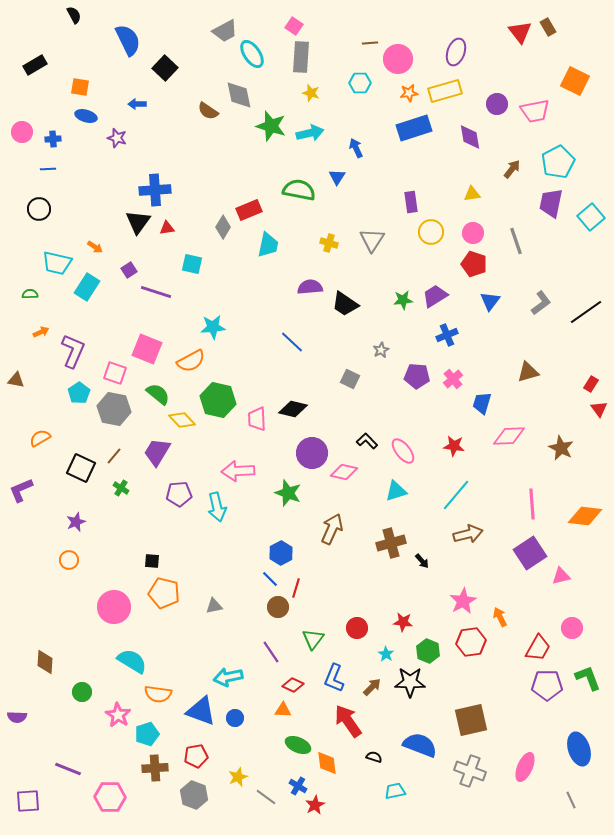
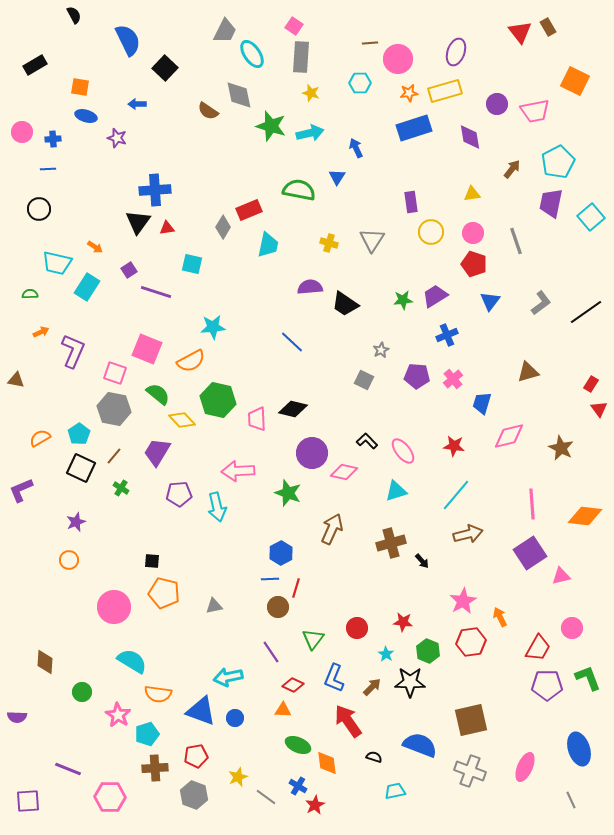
gray trapezoid at (225, 31): rotated 36 degrees counterclockwise
gray square at (350, 379): moved 14 px right, 1 px down
cyan pentagon at (79, 393): moved 41 px down
pink diamond at (509, 436): rotated 12 degrees counterclockwise
blue line at (270, 579): rotated 48 degrees counterclockwise
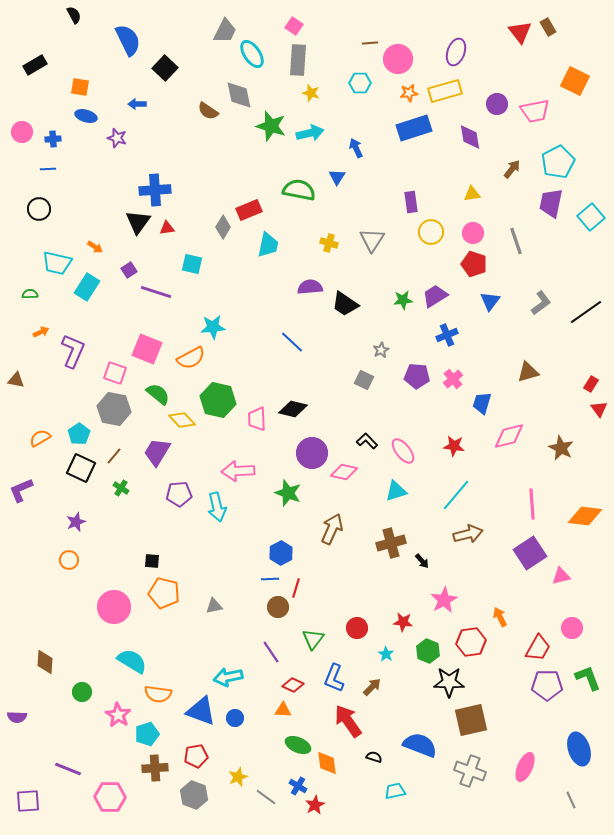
gray rectangle at (301, 57): moved 3 px left, 3 px down
orange semicircle at (191, 361): moved 3 px up
pink star at (463, 601): moved 19 px left, 1 px up
black star at (410, 682): moved 39 px right
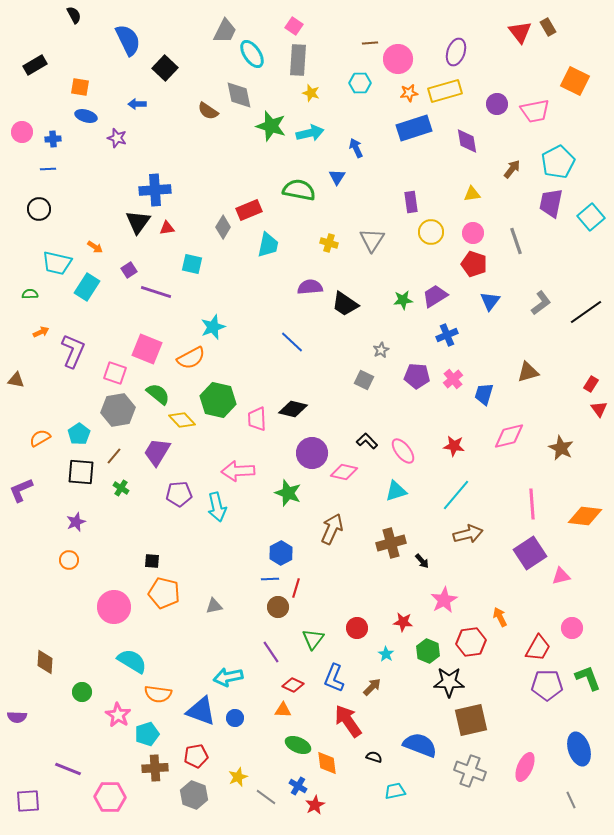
purple diamond at (470, 137): moved 3 px left, 4 px down
cyan star at (213, 327): rotated 15 degrees counterclockwise
blue trapezoid at (482, 403): moved 2 px right, 9 px up
gray hexagon at (114, 409): moved 4 px right, 1 px down; rotated 20 degrees counterclockwise
black square at (81, 468): moved 4 px down; rotated 20 degrees counterclockwise
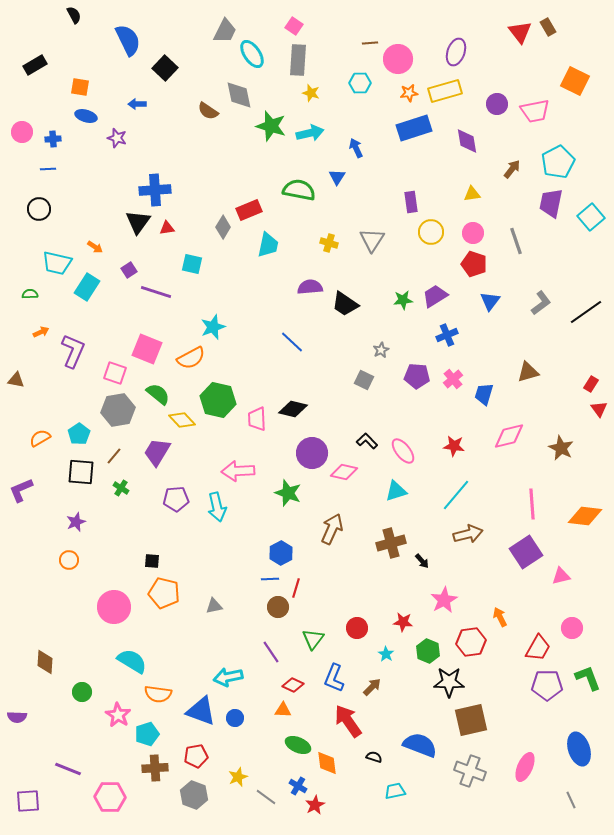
purple pentagon at (179, 494): moved 3 px left, 5 px down
purple square at (530, 553): moved 4 px left, 1 px up
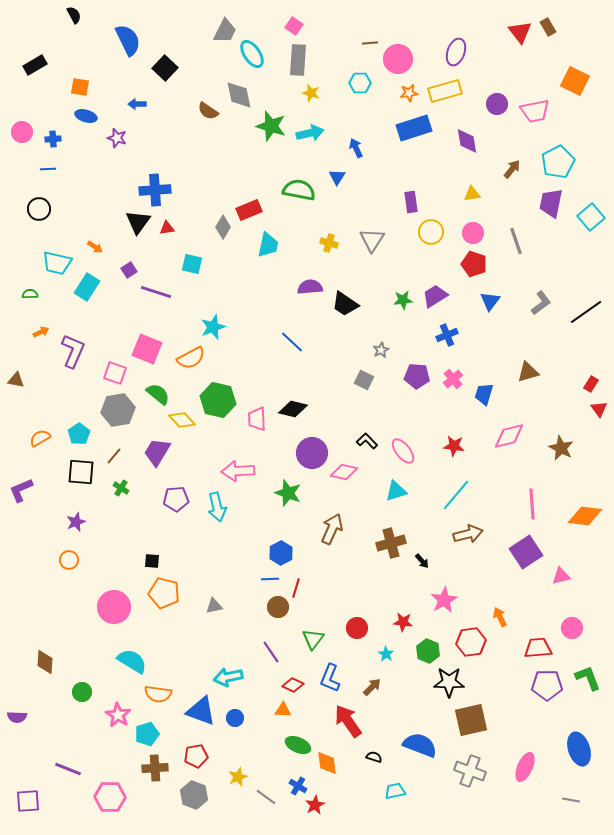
red trapezoid at (538, 648): rotated 124 degrees counterclockwise
blue L-shape at (334, 678): moved 4 px left
gray line at (571, 800): rotated 54 degrees counterclockwise
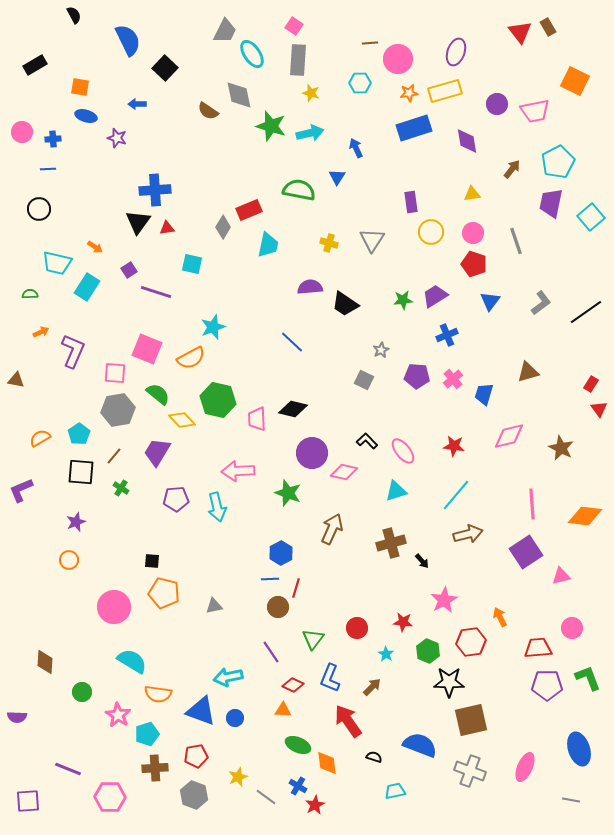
pink square at (115, 373): rotated 15 degrees counterclockwise
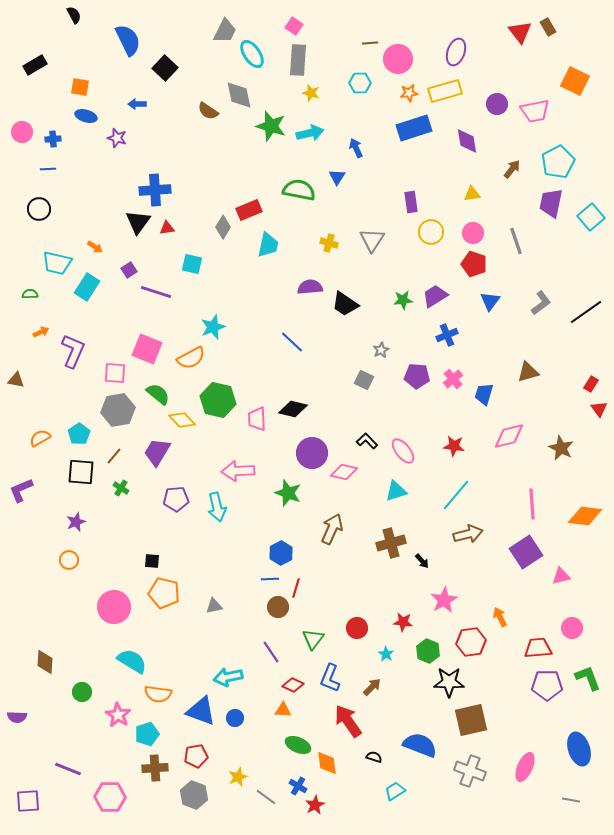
cyan trapezoid at (395, 791): rotated 20 degrees counterclockwise
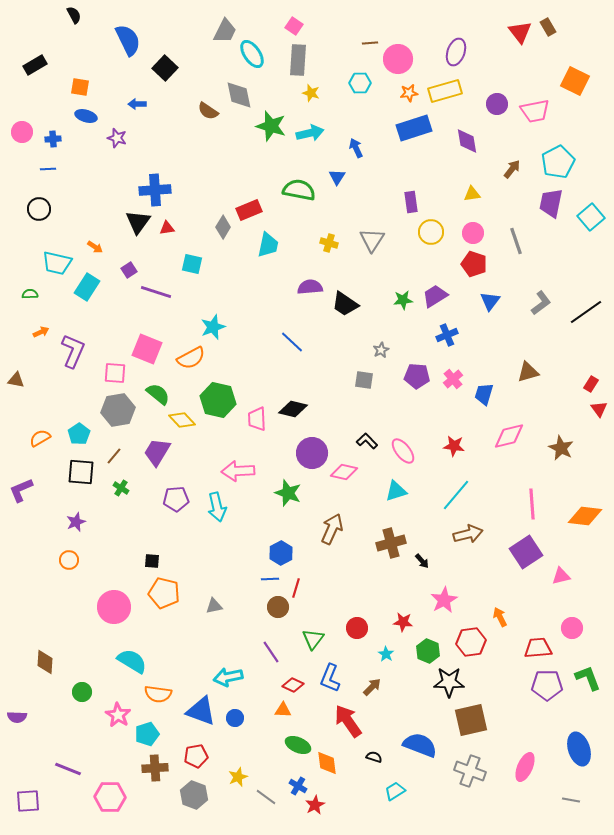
gray square at (364, 380): rotated 18 degrees counterclockwise
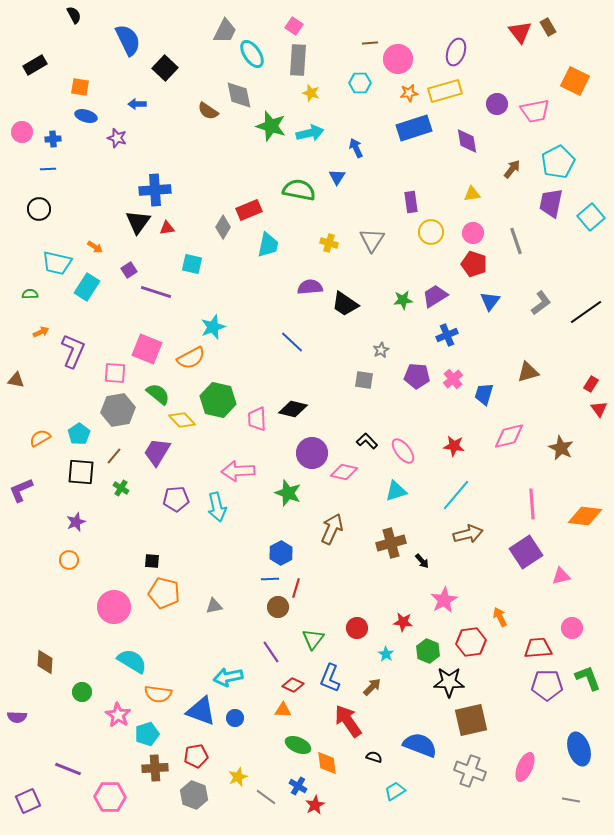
purple square at (28, 801): rotated 20 degrees counterclockwise
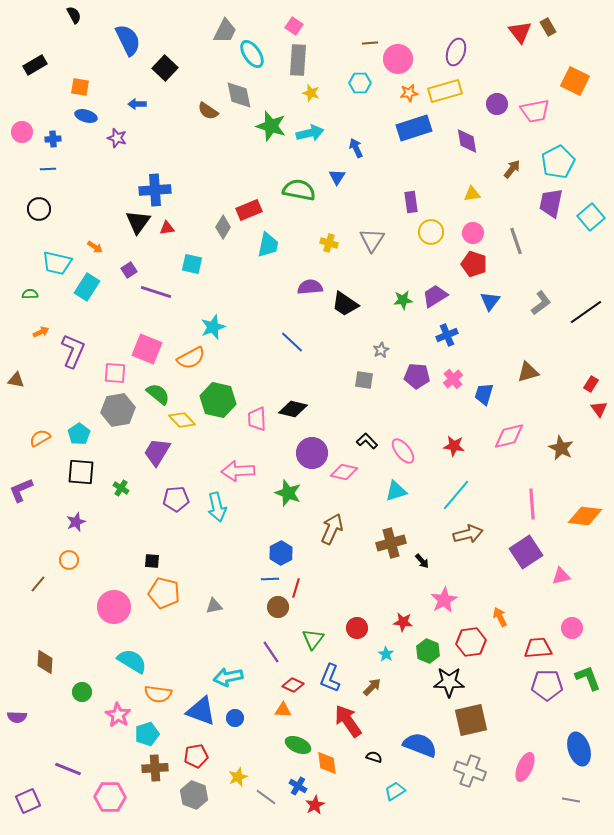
brown line at (114, 456): moved 76 px left, 128 px down
